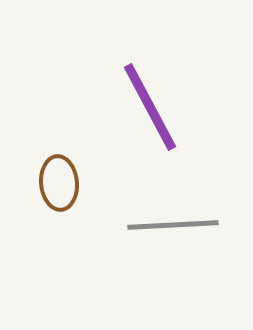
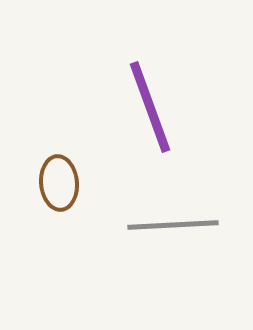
purple line: rotated 8 degrees clockwise
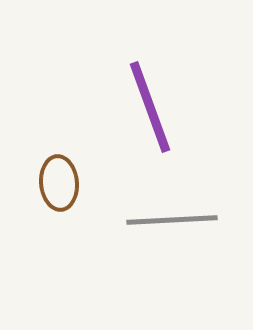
gray line: moved 1 px left, 5 px up
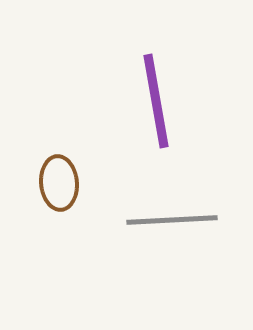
purple line: moved 6 px right, 6 px up; rotated 10 degrees clockwise
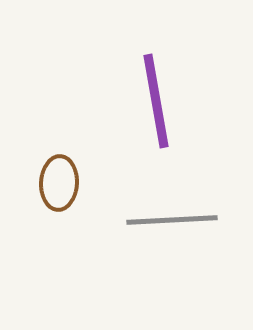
brown ellipse: rotated 8 degrees clockwise
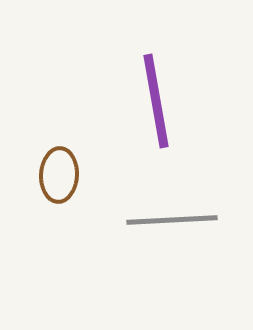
brown ellipse: moved 8 px up
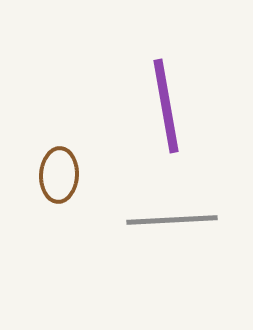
purple line: moved 10 px right, 5 px down
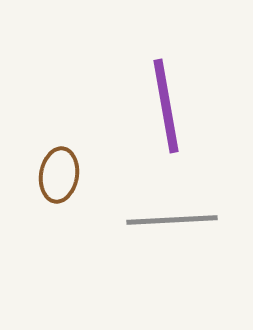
brown ellipse: rotated 6 degrees clockwise
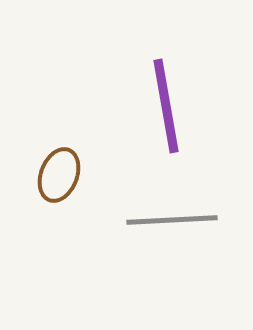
brown ellipse: rotated 12 degrees clockwise
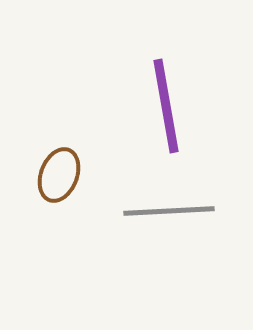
gray line: moved 3 px left, 9 px up
